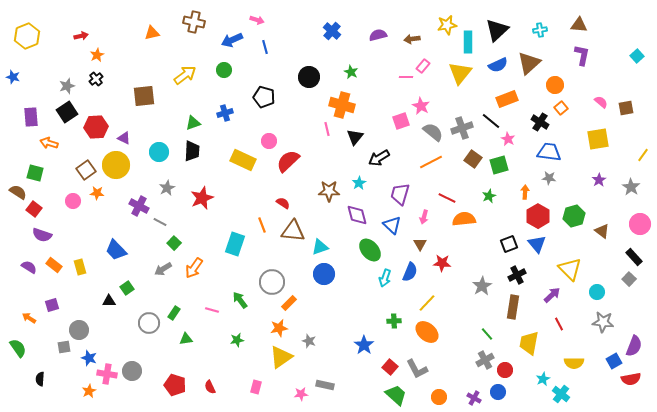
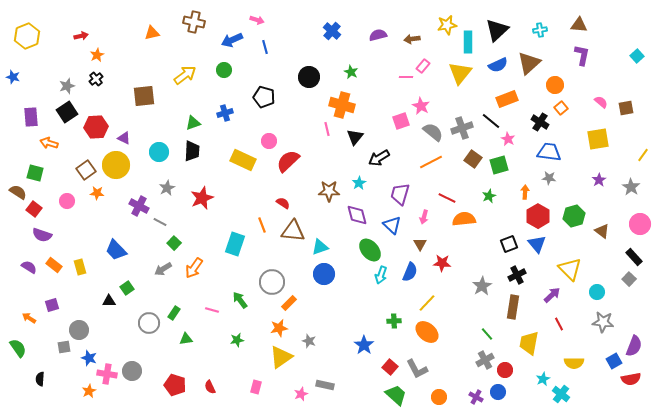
pink circle at (73, 201): moved 6 px left
cyan arrow at (385, 278): moved 4 px left, 3 px up
pink star at (301, 394): rotated 16 degrees counterclockwise
purple cross at (474, 398): moved 2 px right, 1 px up
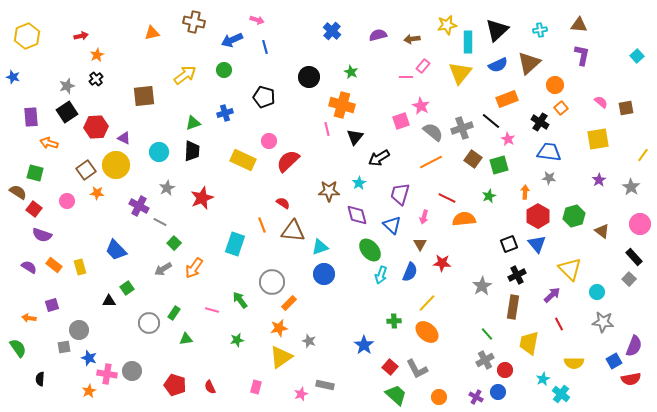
orange arrow at (29, 318): rotated 24 degrees counterclockwise
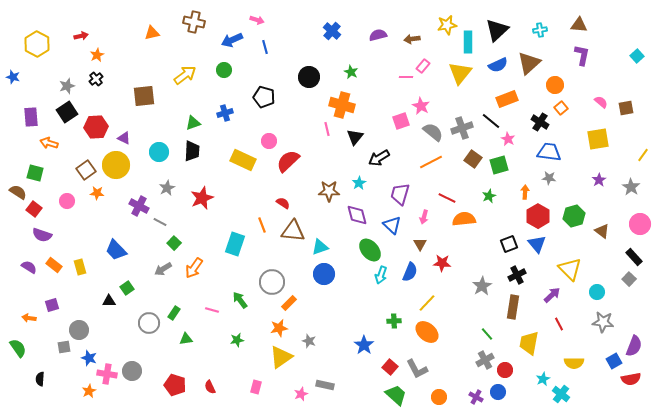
yellow hexagon at (27, 36): moved 10 px right, 8 px down; rotated 10 degrees counterclockwise
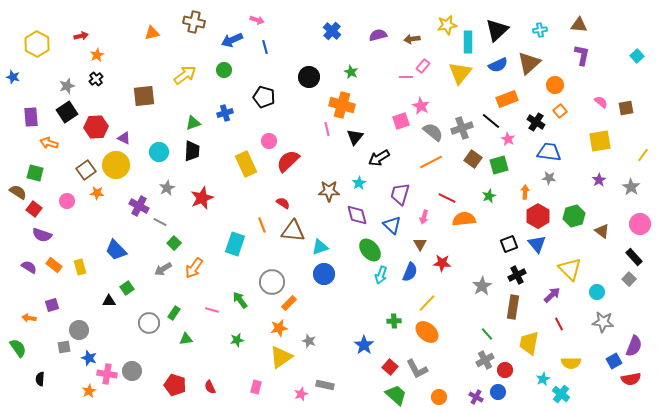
orange square at (561, 108): moved 1 px left, 3 px down
black cross at (540, 122): moved 4 px left
yellow square at (598, 139): moved 2 px right, 2 px down
yellow rectangle at (243, 160): moved 3 px right, 4 px down; rotated 40 degrees clockwise
yellow semicircle at (574, 363): moved 3 px left
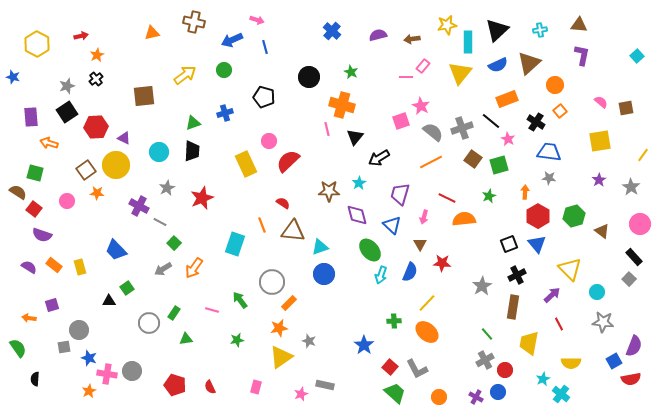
black semicircle at (40, 379): moved 5 px left
green trapezoid at (396, 395): moved 1 px left, 2 px up
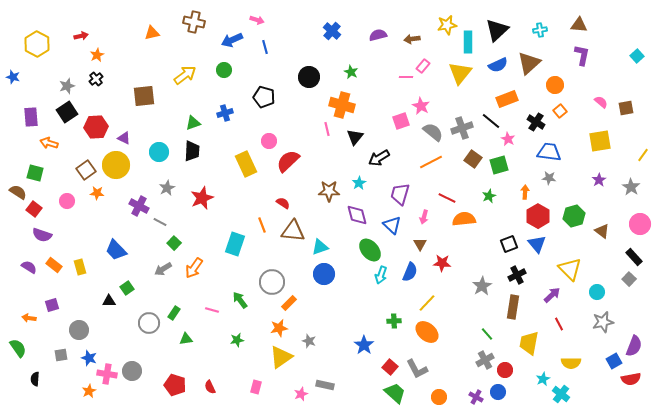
gray star at (603, 322): rotated 20 degrees counterclockwise
gray square at (64, 347): moved 3 px left, 8 px down
